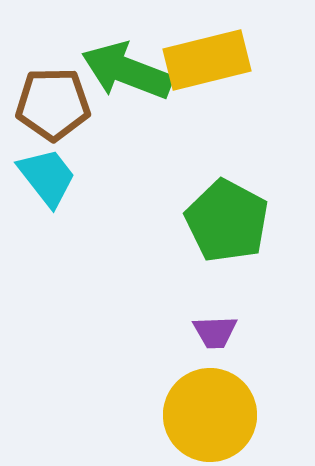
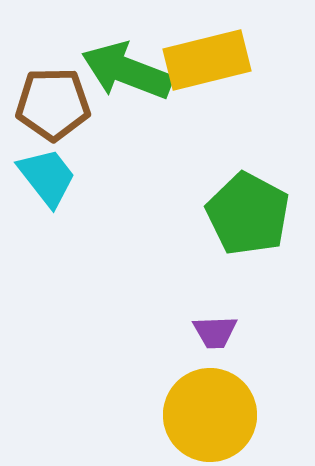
green pentagon: moved 21 px right, 7 px up
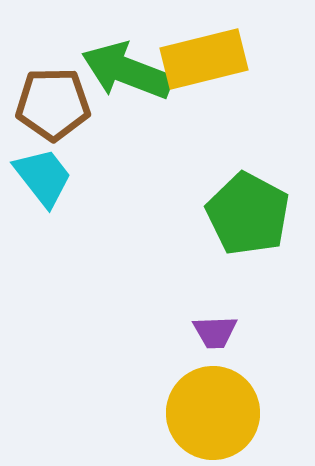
yellow rectangle: moved 3 px left, 1 px up
cyan trapezoid: moved 4 px left
yellow circle: moved 3 px right, 2 px up
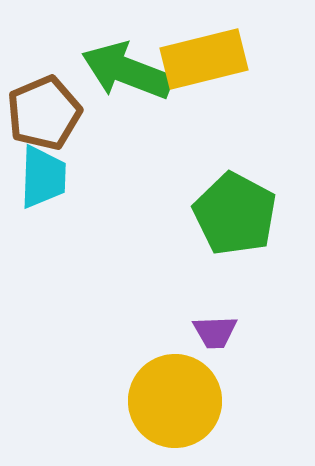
brown pentagon: moved 9 px left, 9 px down; rotated 22 degrees counterclockwise
cyan trapezoid: rotated 40 degrees clockwise
green pentagon: moved 13 px left
yellow circle: moved 38 px left, 12 px up
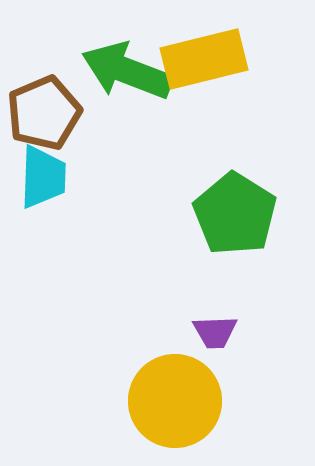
green pentagon: rotated 4 degrees clockwise
